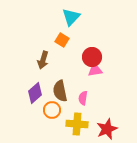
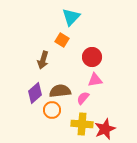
pink triangle: moved 10 px down
brown semicircle: rotated 95 degrees clockwise
pink semicircle: rotated 32 degrees clockwise
yellow cross: moved 5 px right
red star: moved 2 px left
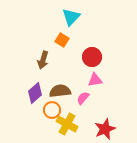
yellow cross: moved 15 px left; rotated 25 degrees clockwise
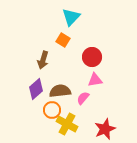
orange square: moved 1 px right
purple diamond: moved 1 px right, 4 px up
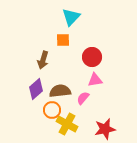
orange square: rotated 32 degrees counterclockwise
red star: rotated 10 degrees clockwise
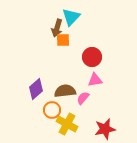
brown arrow: moved 14 px right, 32 px up
brown semicircle: moved 5 px right
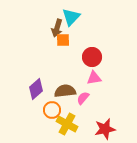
pink triangle: moved 1 px left, 2 px up
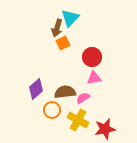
cyan triangle: moved 1 px left, 1 px down
orange square: moved 3 px down; rotated 24 degrees counterclockwise
brown semicircle: moved 1 px down
pink semicircle: rotated 16 degrees clockwise
yellow cross: moved 11 px right, 4 px up
